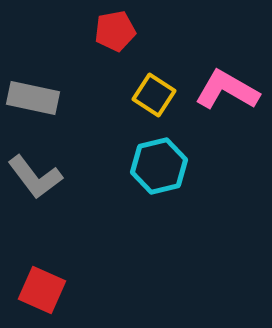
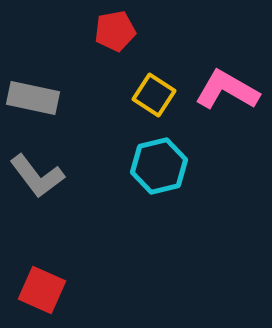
gray L-shape: moved 2 px right, 1 px up
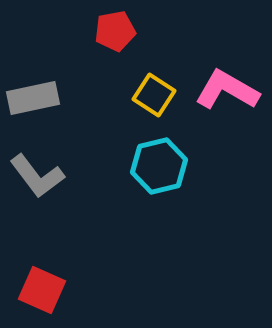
gray rectangle: rotated 24 degrees counterclockwise
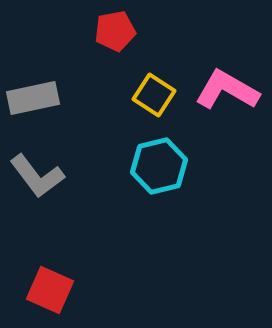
red square: moved 8 px right
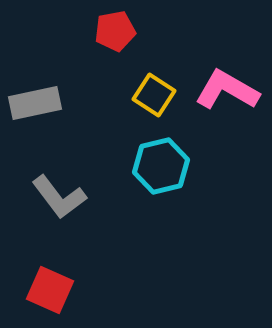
gray rectangle: moved 2 px right, 5 px down
cyan hexagon: moved 2 px right
gray L-shape: moved 22 px right, 21 px down
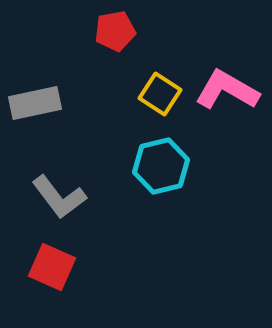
yellow square: moved 6 px right, 1 px up
red square: moved 2 px right, 23 px up
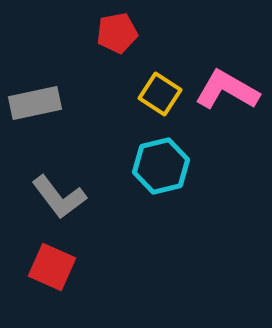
red pentagon: moved 2 px right, 2 px down
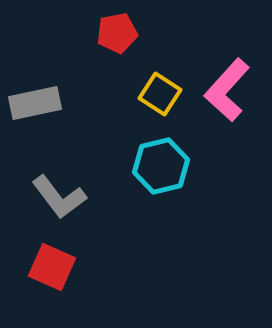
pink L-shape: rotated 78 degrees counterclockwise
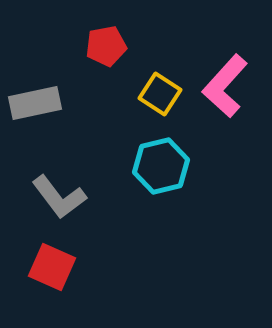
red pentagon: moved 11 px left, 13 px down
pink L-shape: moved 2 px left, 4 px up
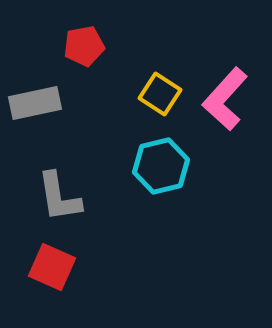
red pentagon: moved 22 px left
pink L-shape: moved 13 px down
gray L-shape: rotated 28 degrees clockwise
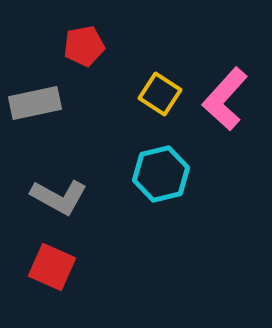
cyan hexagon: moved 8 px down
gray L-shape: rotated 52 degrees counterclockwise
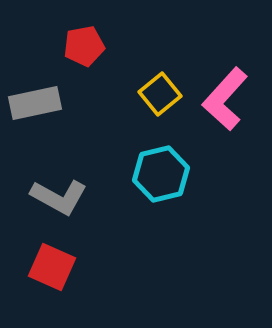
yellow square: rotated 18 degrees clockwise
